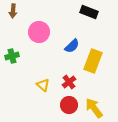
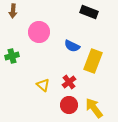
blue semicircle: rotated 70 degrees clockwise
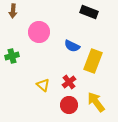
yellow arrow: moved 2 px right, 6 px up
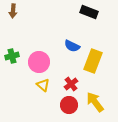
pink circle: moved 30 px down
red cross: moved 2 px right, 2 px down
yellow arrow: moved 1 px left
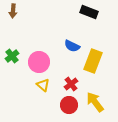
green cross: rotated 24 degrees counterclockwise
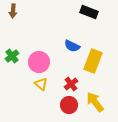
yellow triangle: moved 2 px left, 1 px up
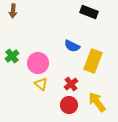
pink circle: moved 1 px left, 1 px down
yellow arrow: moved 2 px right
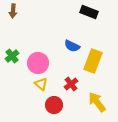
red circle: moved 15 px left
